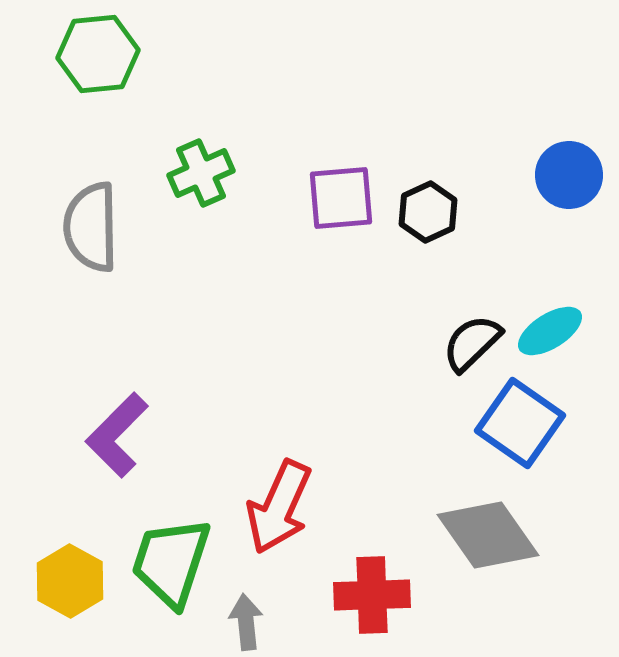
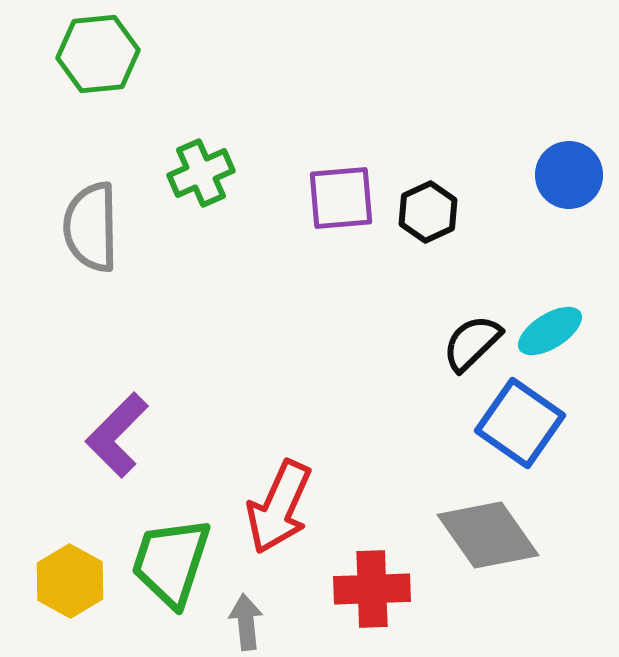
red cross: moved 6 px up
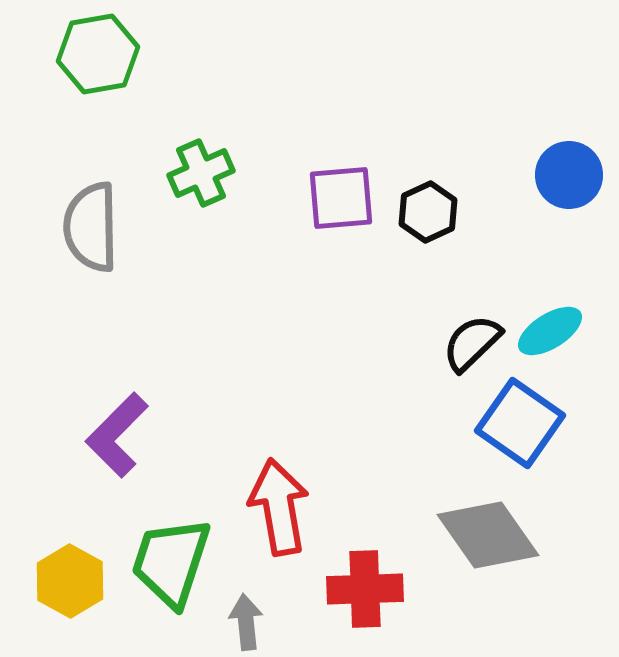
green hexagon: rotated 4 degrees counterclockwise
red arrow: rotated 146 degrees clockwise
red cross: moved 7 px left
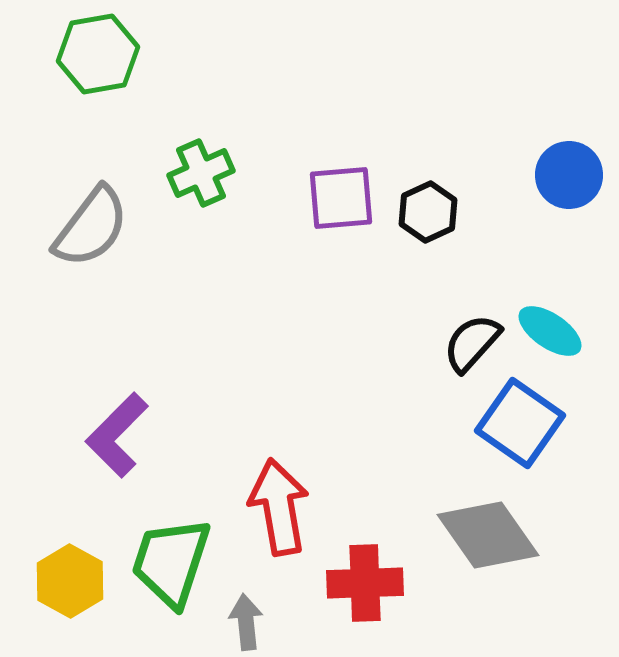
gray semicircle: rotated 142 degrees counterclockwise
cyan ellipse: rotated 66 degrees clockwise
black semicircle: rotated 4 degrees counterclockwise
red cross: moved 6 px up
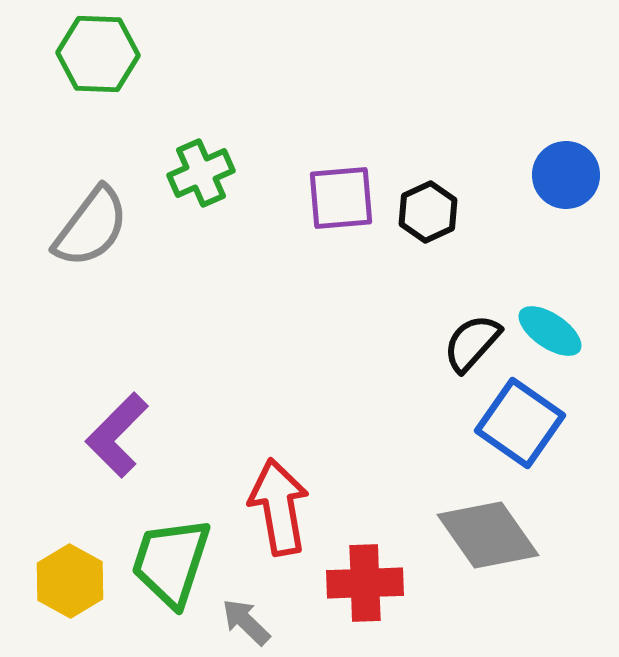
green hexagon: rotated 12 degrees clockwise
blue circle: moved 3 px left
gray arrow: rotated 40 degrees counterclockwise
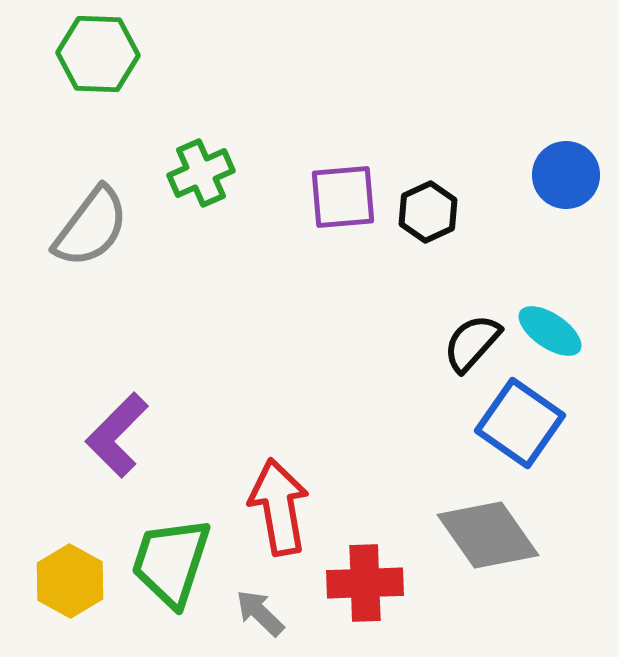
purple square: moved 2 px right, 1 px up
gray arrow: moved 14 px right, 9 px up
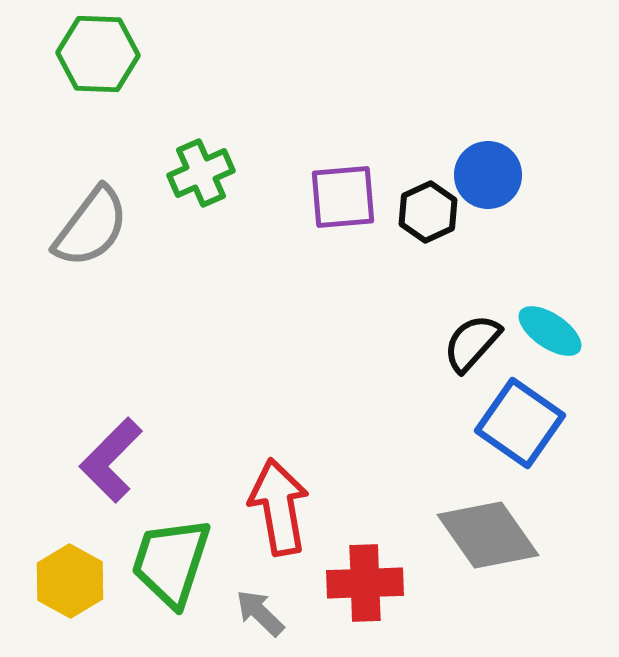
blue circle: moved 78 px left
purple L-shape: moved 6 px left, 25 px down
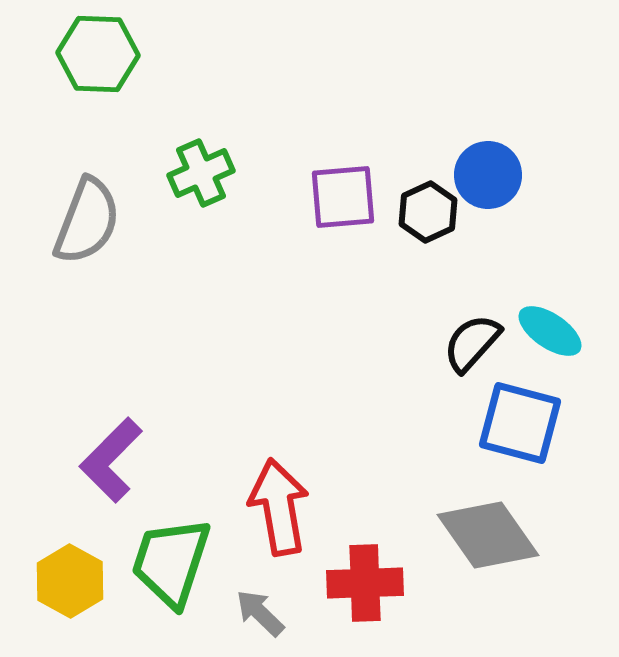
gray semicircle: moved 4 px left, 6 px up; rotated 16 degrees counterclockwise
blue square: rotated 20 degrees counterclockwise
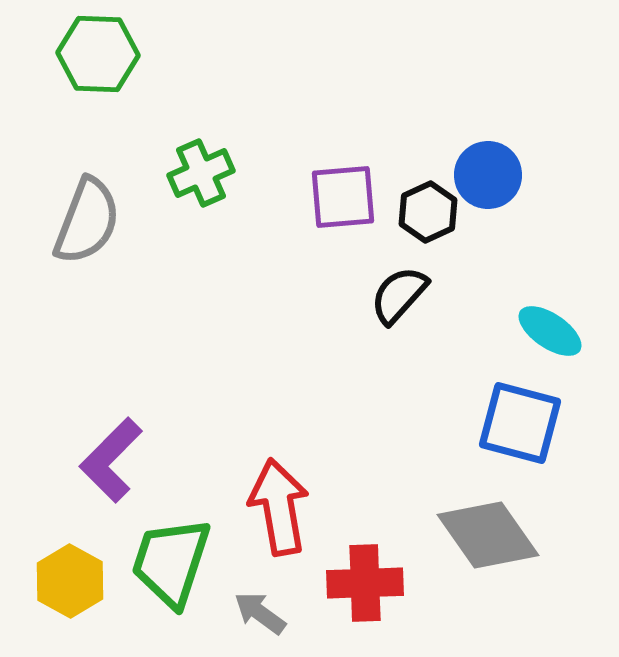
black semicircle: moved 73 px left, 48 px up
gray arrow: rotated 8 degrees counterclockwise
